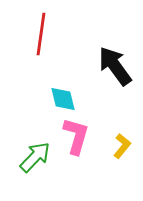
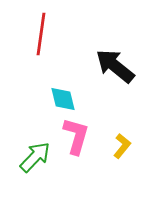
black arrow: rotated 15 degrees counterclockwise
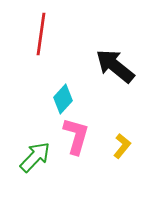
cyan diamond: rotated 56 degrees clockwise
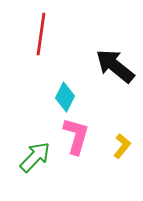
cyan diamond: moved 2 px right, 2 px up; rotated 16 degrees counterclockwise
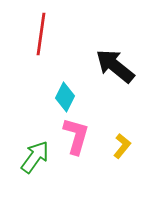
green arrow: rotated 8 degrees counterclockwise
